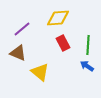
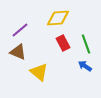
purple line: moved 2 px left, 1 px down
green line: moved 2 px left, 1 px up; rotated 24 degrees counterclockwise
brown triangle: moved 1 px up
blue arrow: moved 2 px left
yellow triangle: moved 1 px left
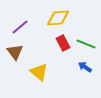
purple line: moved 3 px up
green line: rotated 48 degrees counterclockwise
brown triangle: moved 3 px left; rotated 30 degrees clockwise
blue arrow: moved 1 px down
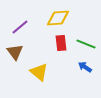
red rectangle: moved 2 px left; rotated 21 degrees clockwise
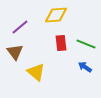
yellow diamond: moved 2 px left, 3 px up
yellow triangle: moved 3 px left
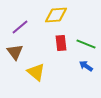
blue arrow: moved 1 px right, 1 px up
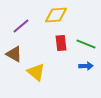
purple line: moved 1 px right, 1 px up
brown triangle: moved 1 px left, 2 px down; rotated 24 degrees counterclockwise
blue arrow: rotated 144 degrees clockwise
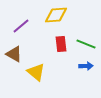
red rectangle: moved 1 px down
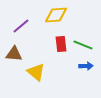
green line: moved 3 px left, 1 px down
brown triangle: rotated 24 degrees counterclockwise
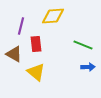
yellow diamond: moved 3 px left, 1 px down
purple line: rotated 36 degrees counterclockwise
red rectangle: moved 25 px left
brown triangle: rotated 24 degrees clockwise
blue arrow: moved 2 px right, 1 px down
